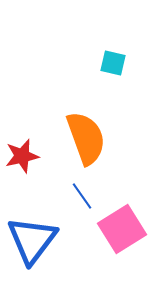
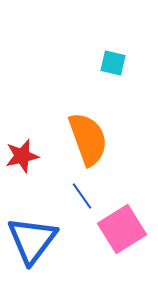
orange semicircle: moved 2 px right, 1 px down
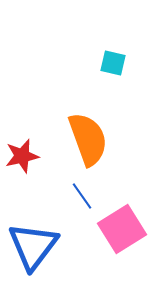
blue triangle: moved 1 px right, 6 px down
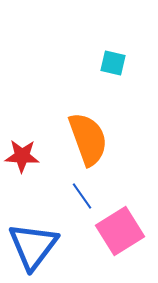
red star: rotated 16 degrees clockwise
pink square: moved 2 px left, 2 px down
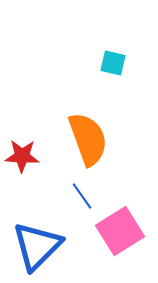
blue triangle: moved 4 px right; rotated 8 degrees clockwise
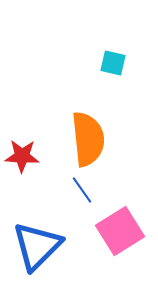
orange semicircle: rotated 14 degrees clockwise
blue line: moved 6 px up
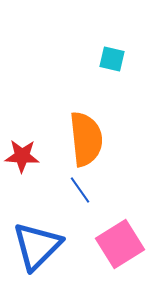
cyan square: moved 1 px left, 4 px up
orange semicircle: moved 2 px left
blue line: moved 2 px left
pink square: moved 13 px down
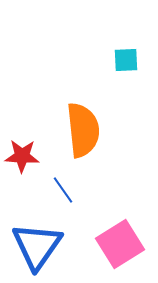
cyan square: moved 14 px right, 1 px down; rotated 16 degrees counterclockwise
orange semicircle: moved 3 px left, 9 px up
blue line: moved 17 px left
blue triangle: rotated 10 degrees counterclockwise
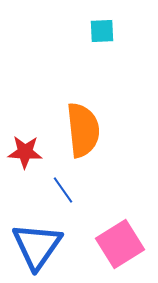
cyan square: moved 24 px left, 29 px up
red star: moved 3 px right, 4 px up
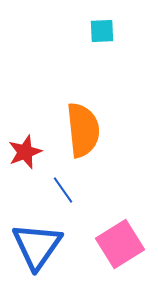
red star: rotated 24 degrees counterclockwise
